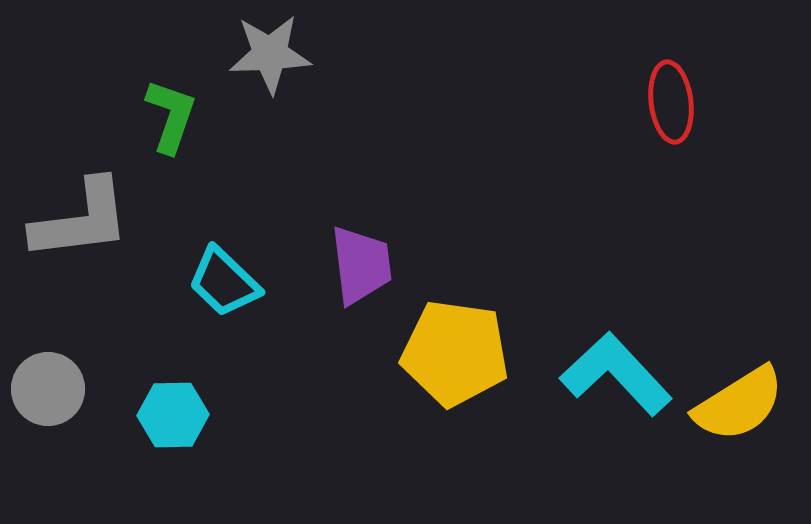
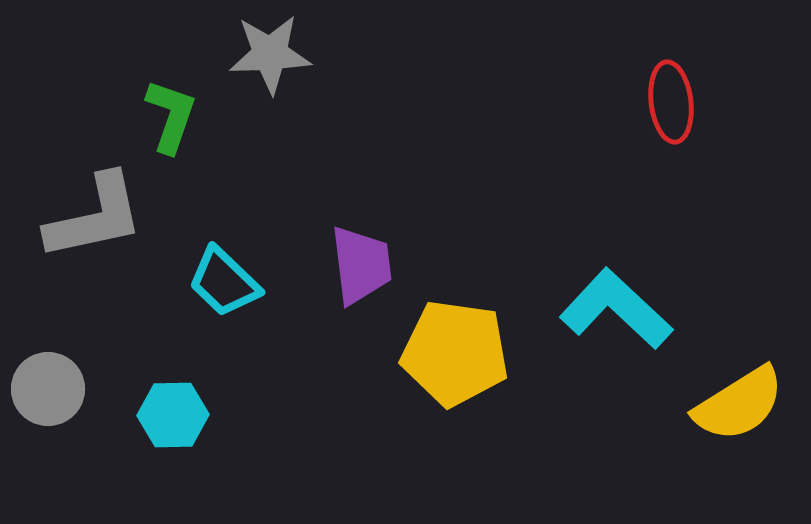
gray L-shape: moved 14 px right, 3 px up; rotated 5 degrees counterclockwise
cyan L-shape: moved 65 px up; rotated 4 degrees counterclockwise
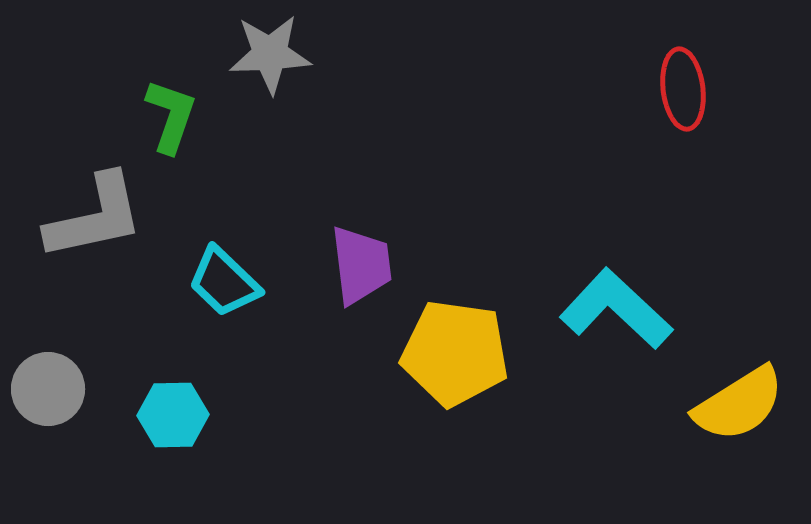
red ellipse: moved 12 px right, 13 px up
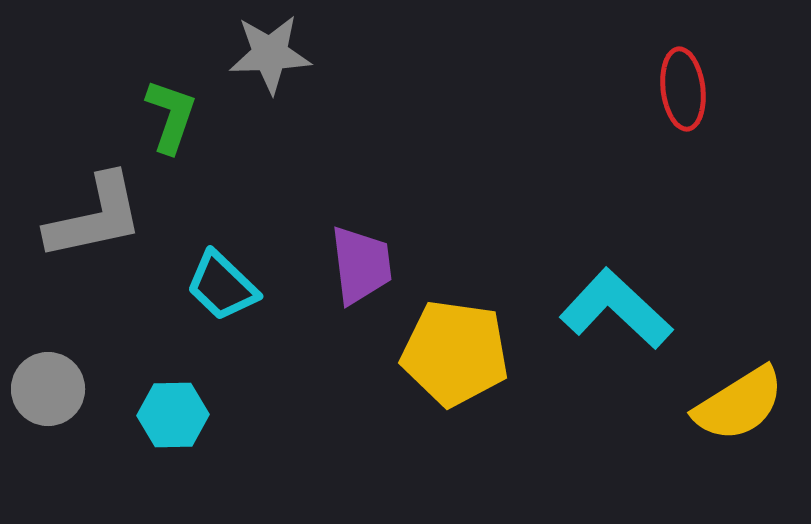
cyan trapezoid: moved 2 px left, 4 px down
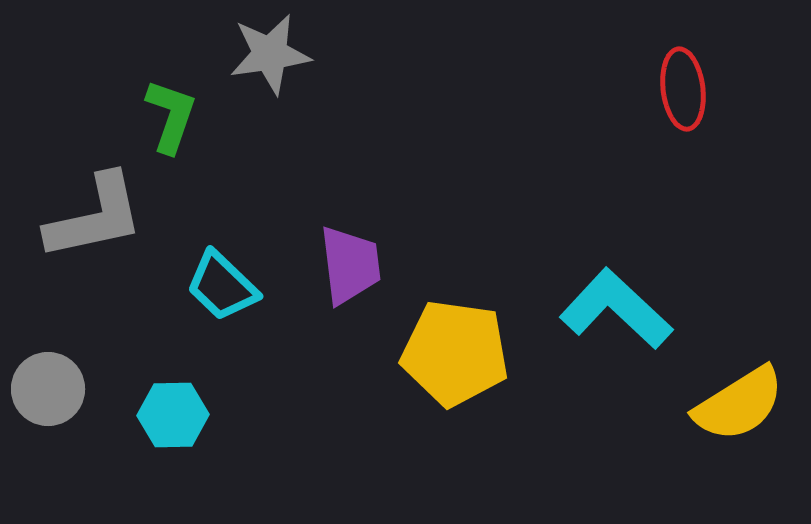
gray star: rotated 6 degrees counterclockwise
purple trapezoid: moved 11 px left
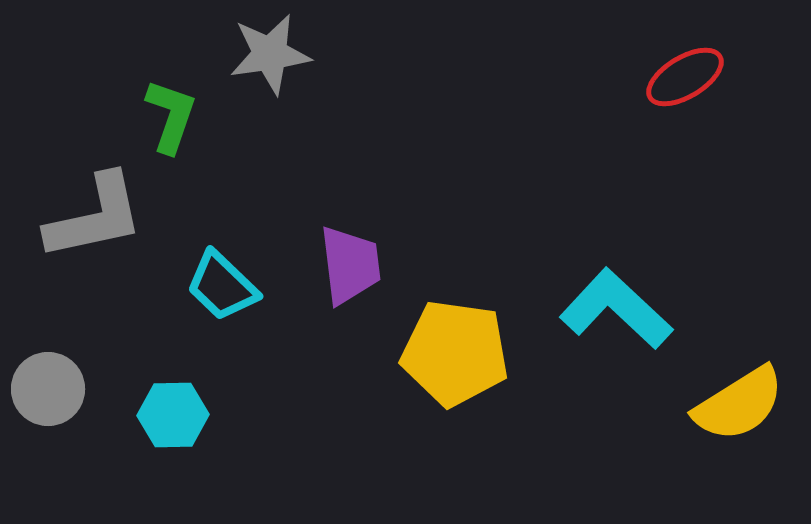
red ellipse: moved 2 px right, 12 px up; rotated 66 degrees clockwise
